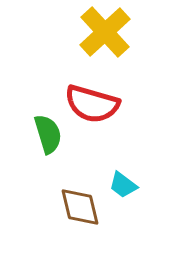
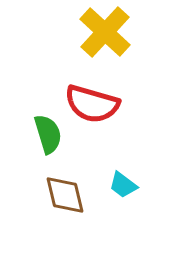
yellow cross: rotated 4 degrees counterclockwise
brown diamond: moved 15 px left, 12 px up
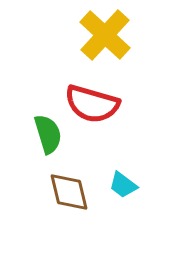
yellow cross: moved 3 px down
brown diamond: moved 4 px right, 3 px up
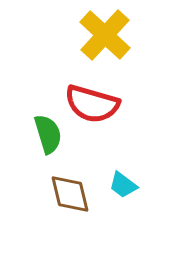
brown diamond: moved 1 px right, 2 px down
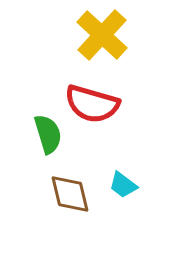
yellow cross: moved 3 px left
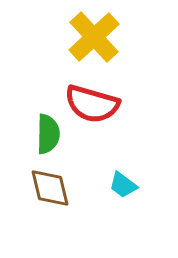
yellow cross: moved 8 px left, 2 px down; rotated 4 degrees clockwise
green semicircle: rotated 18 degrees clockwise
brown diamond: moved 20 px left, 6 px up
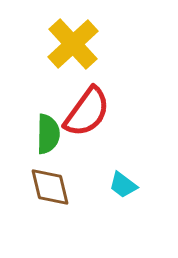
yellow cross: moved 21 px left, 7 px down
red semicircle: moved 5 px left, 8 px down; rotated 70 degrees counterclockwise
brown diamond: moved 1 px up
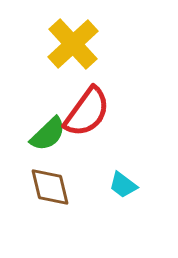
green semicircle: rotated 45 degrees clockwise
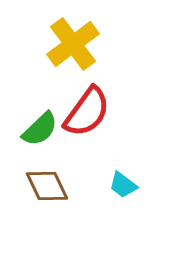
yellow cross: rotated 6 degrees clockwise
green semicircle: moved 8 px left, 5 px up
brown diamond: moved 3 px left, 1 px up; rotated 12 degrees counterclockwise
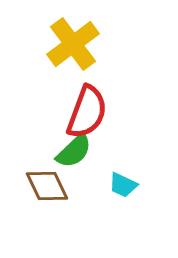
red semicircle: rotated 16 degrees counterclockwise
green semicircle: moved 34 px right, 22 px down
cyan trapezoid: rotated 12 degrees counterclockwise
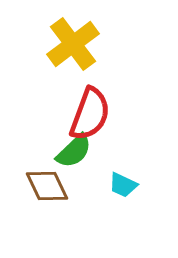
red semicircle: moved 3 px right, 2 px down
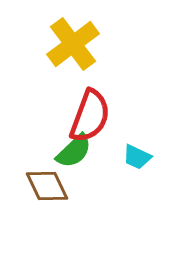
red semicircle: moved 2 px down
cyan trapezoid: moved 14 px right, 28 px up
